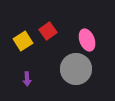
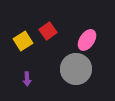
pink ellipse: rotated 55 degrees clockwise
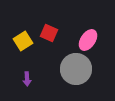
red square: moved 1 px right, 2 px down; rotated 30 degrees counterclockwise
pink ellipse: moved 1 px right
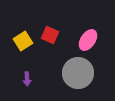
red square: moved 1 px right, 2 px down
gray circle: moved 2 px right, 4 px down
